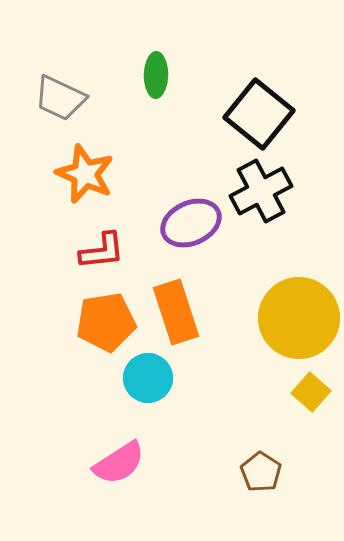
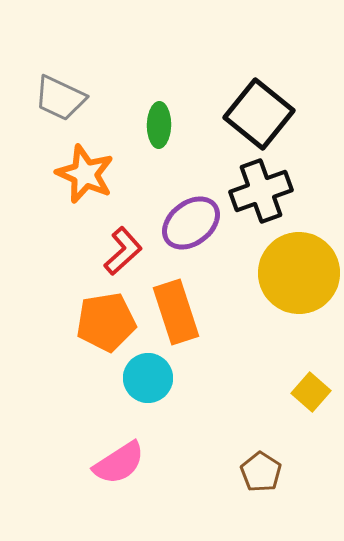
green ellipse: moved 3 px right, 50 px down
black cross: rotated 8 degrees clockwise
purple ellipse: rotated 14 degrees counterclockwise
red L-shape: moved 21 px right; rotated 36 degrees counterclockwise
yellow circle: moved 45 px up
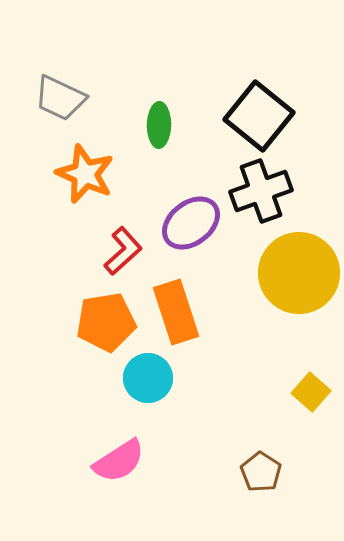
black square: moved 2 px down
pink semicircle: moved 2 px up
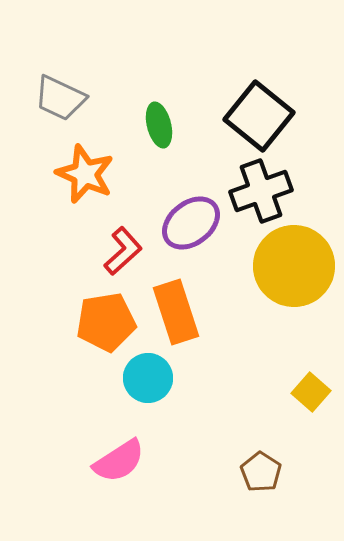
green ellipse: rotated 15 degrees counterclockwise
yellow circle: moved 5 px left, 7 px up
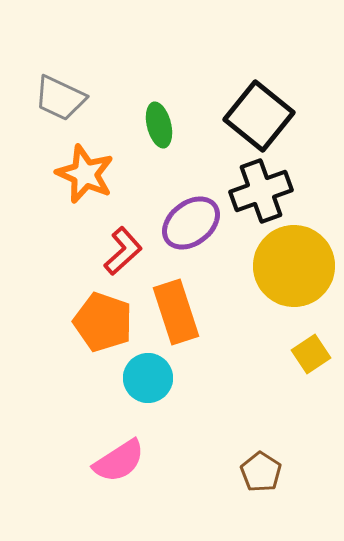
orange pentagon: moved 3 px left; rotated 28 degrees clockwise
yellow square: moved 38 px up; rotated 15 degrees clockwise
